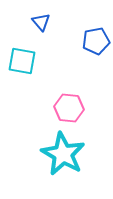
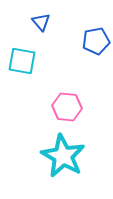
pink hexagon: moved 2 px left, 1 px up
cyan star: moved 2 px down
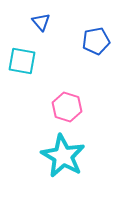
pink hexagon: rotated 12 degrees clockwise
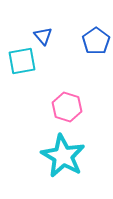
blue triangle: moved 2 px right, 14 px down
blue pentagon: rotated 24 degrees counterclockwise
cyan square: rotated 20 degrees counterclockwise
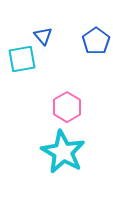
cyan square: moved 2 px up
pink hexagon: rotated 12 degrees clockwise
cyan star: moved 4 px up
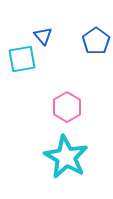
cyan star: moved 3 px right, 5 px down
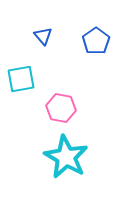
cyan square: moved 1 px left, 20 px down
pink hexagon: moved 6 px left, 1 px down; rotated 20 degrees counterclockwise
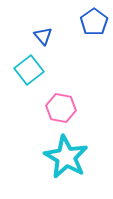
blue pentagon: moved 2 px left, 19 px up
cyan square: moved 8 px right, 9 px up; rotated 28 degrees counterclockwise
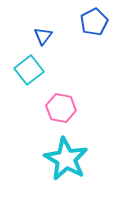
blue pentagon: rotated 8 degrees clockwise
blue triangle: rotated 18 degrees clockwise
cyan star: moved 2 px down
